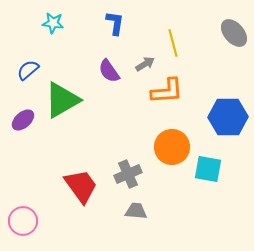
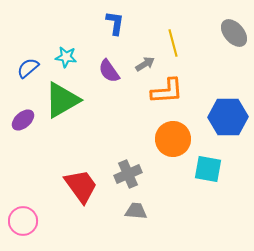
cyan star: moved 13 px right, 34 px down
blue semicircle: moved 2 px up
orange circle: moved 1 px right, 8 px up
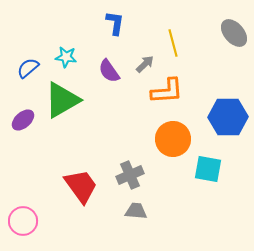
gray arrow: rotated 12 degrees counterclockwise
gray cross: moved 2 px right, 1 px down
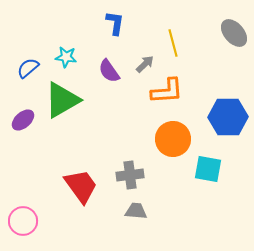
gray cross: rotated 16 degrees clockwise
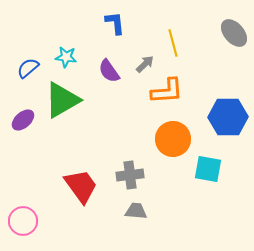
blue L-shape: rotated 15 degrees counterclockwise
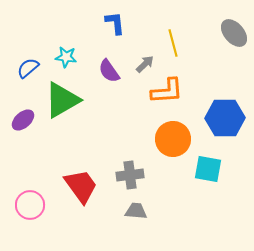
blue hexagon: moved 3 px left, 1 px down
pink circle: moved 7 px right, 16 px up
